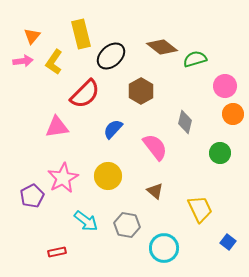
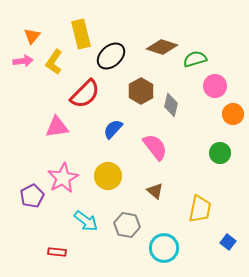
brown diamond: rotated 20 degrees counterclockwise
pink circle: moved 10 px left
gray diamond: moved 14 px left, 17 px up
yellow trapezoid: rotated 36 degrees clockwise
red rectangle: rotated 18 degrees clockwise
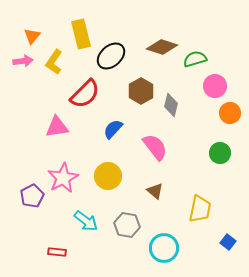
orange circle: moved 3 px left, 1 px up
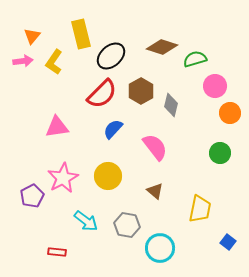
red semicircle: moved 17 px right
cyan circle: moved 4 px left
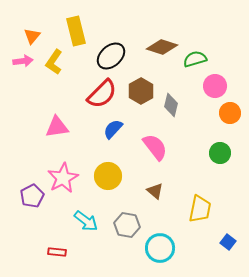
yellow rectangle: moved 5 px left, 3 px up
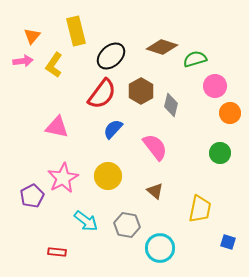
yellow L-shape: moved 3 px down
red semicircle: rotated 8 degrees counterclockwise
pink triangle: rotated 20 degrees clockwise
blue square: rotated 21 degrees counterclockwise
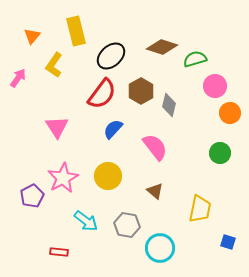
pink arrow: moved 5 px left, 17 px down; rotated 48 degrees counterclockwise
gray diamond: moved 2 px left
pink triangle: rotated 45 degrees clockwise
red rectangle: moved 2 px right
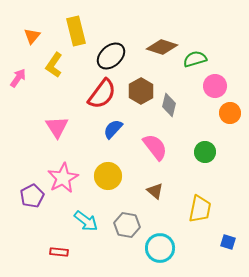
green circle: moved 15 px left, 1 px up
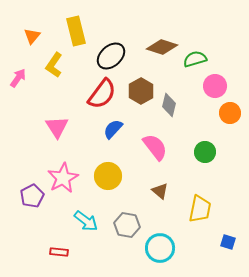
brown triangle: moved 5 px right
